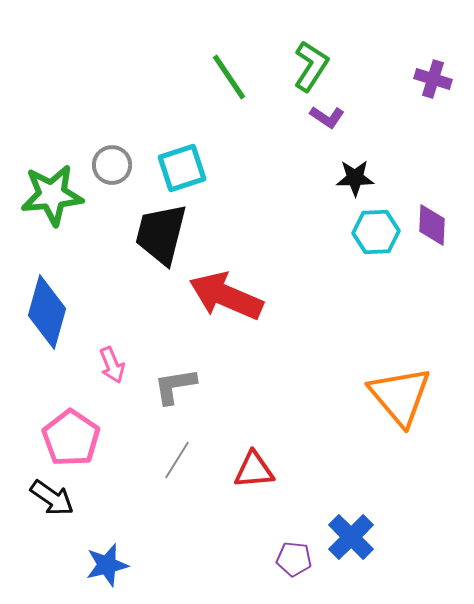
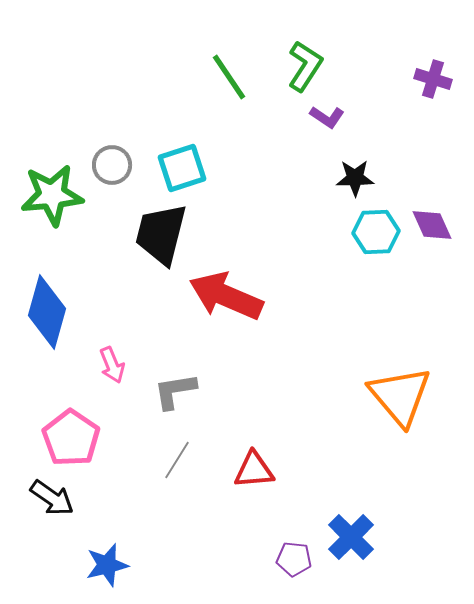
green L-shape: moved 6 px left
purple diamond: rotated 27 degrees counterclockwise
gray L-shape: moved 5 px down
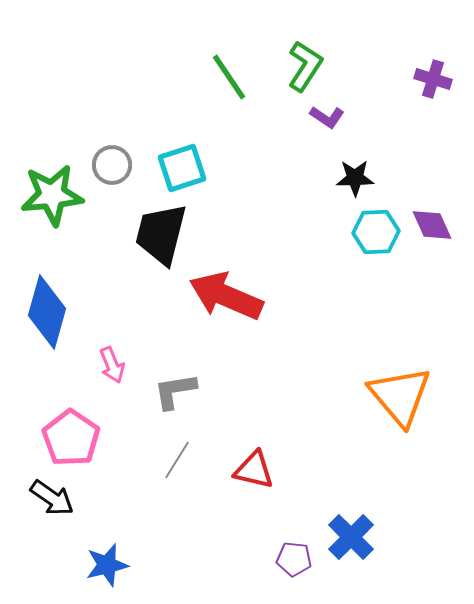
red triangle: rotated 18 degrees clockwise
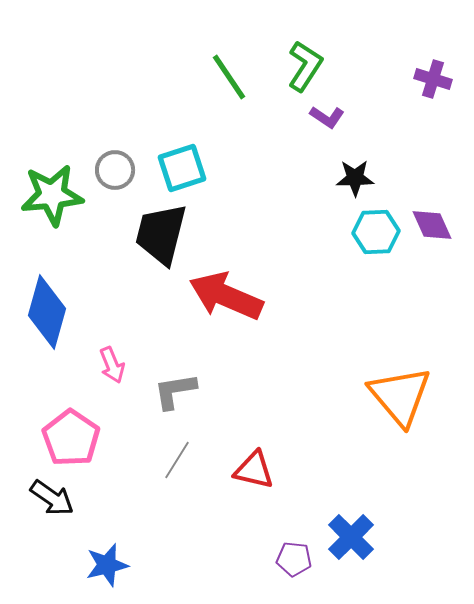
gray circle: moved 3 px right, 5 px down
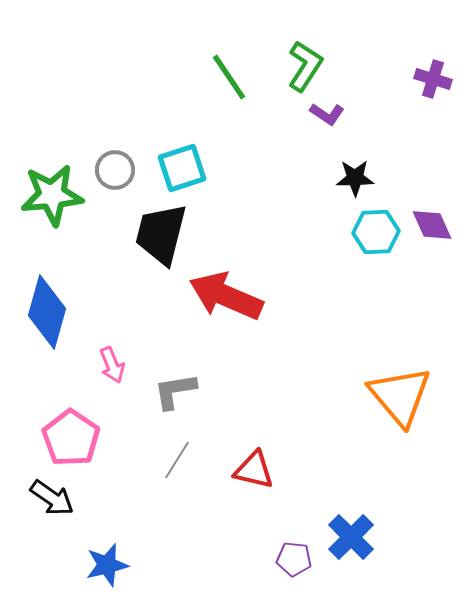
purple L-shape: moved 3 px up
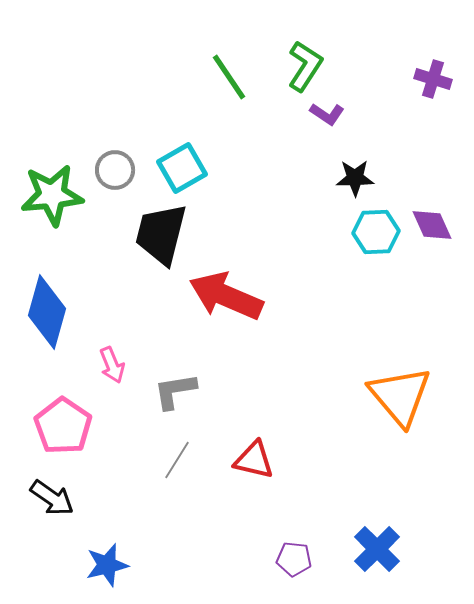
cyan square: rotated 12 degrees counterclockwise
pink pentagon: moved 8 px left, 12 px up
red triangle: moved 10 px up
blue cross: moved 26 px right, 12 px down
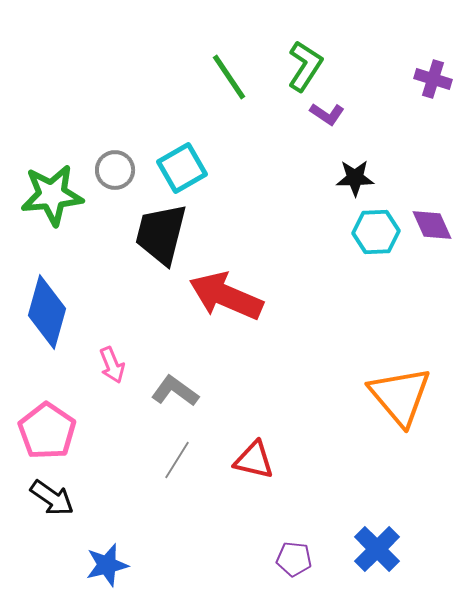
gray L-shape: rotated 45 degrees clockwise
pink pentagon: moved 16 px left, 5 px down
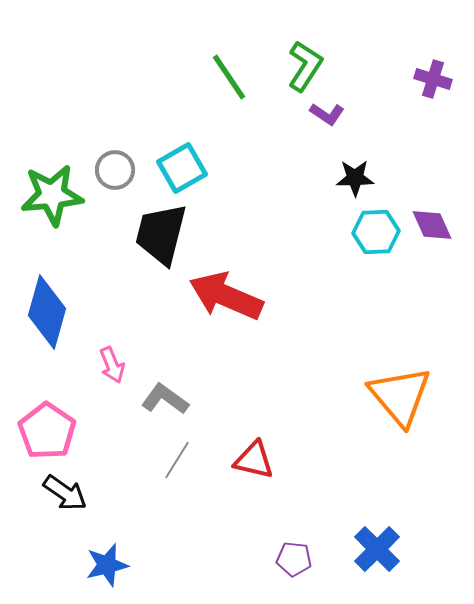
gray L-shape: moved 10 px left, 8 px down
black arrow: moved 13 px right, 5 px up
